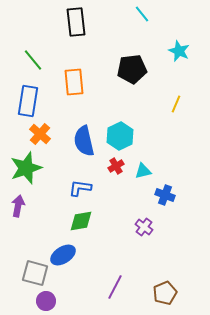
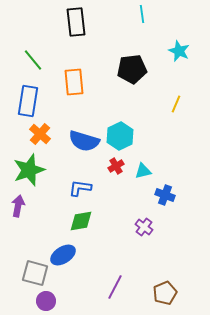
cyan line: rotated 30 degrees clockwise
blue semicircle: rotated 60 degrees counterclockwise
green star: moved 3 px right, 2 px down
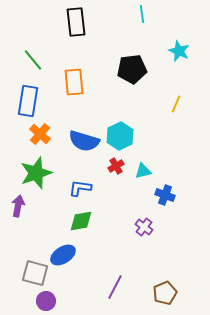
green star: moved 7 px right, 3 px down
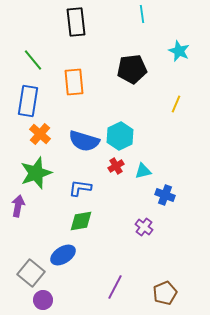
gray square: moved 4 px left; rotated 24 degrees clockwise
purple circle: moved 3 px left, 1 px up
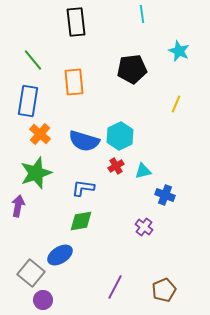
blue L-shape: moved 3 px right
blue ellipse: moved 3 px left
brown pentagon: moved 1 px left, 3 px up
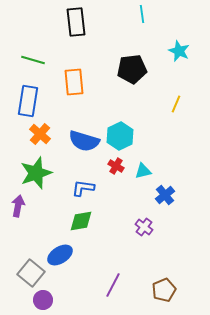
green line: rotated 35 degrees counterclockwise
red cross: rotated 28 degrees counterclockwise
blue cross: rotated 30 degrees clockwise
purple line: moved 2 px left, 2 px up
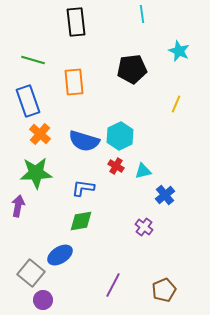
blue rectangle: rotated 28 degrees counterclockwise
green star: rotated 16 degrees clockwise
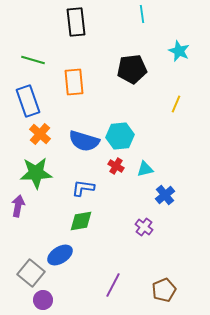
cyan hexagon: rotated 20 degrees clockwise
cyan triangle: moved 2 px right, 2 px up
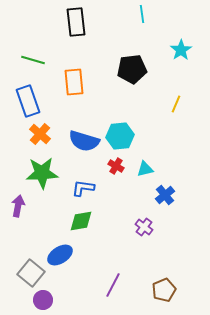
cyan star: moved 2 px right, 1 px up; rotated 15 degrees clockwise
green star: moved 6 px right
